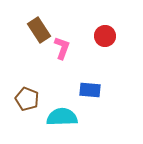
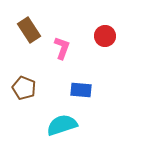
brown rectangle: moved 10 px left
blue rectangle: moved 9 px left
brown pentagon: moved 3 px left, 11 px up
cyan semicircle: moved 8 px down; rotated 16 degrees counterclockwise
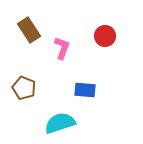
blue rectangle: moved 4 px right
cyan semicircle: moved 2 px left, 2 px up
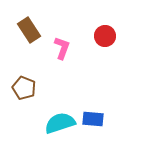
blue rectangle: moved 8 px right, 29 px down
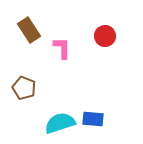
pink L-shape: rotated 20 degrees counterclockwise
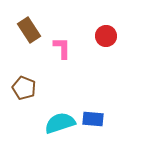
red circle: moved 1 px right
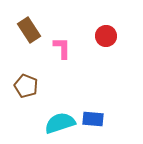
brown pentagon: moved 2 px right, 2 px up
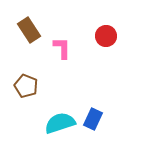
blue rectangle: rotated 70 degrees counterclockwise
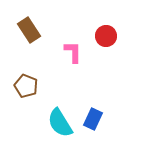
pink L-shape: moved 11 px right, 4 px down
cyan semicircle: rotated 104 degrees counterclockwise
